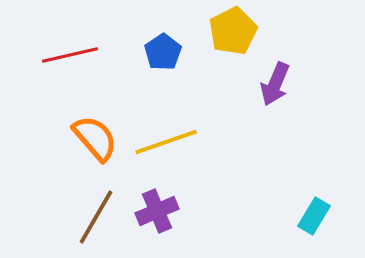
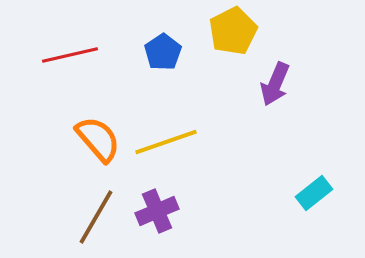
orange semicircle: moved 3 px right, 1 px down
cyan rectangle: moved 23 px up; rotated 21 degrees clockwise
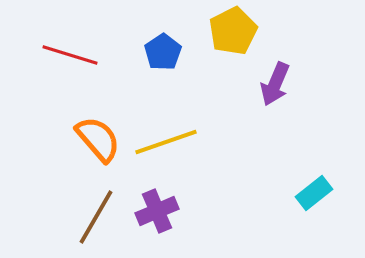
red line: rotated 30 degrees clockwise
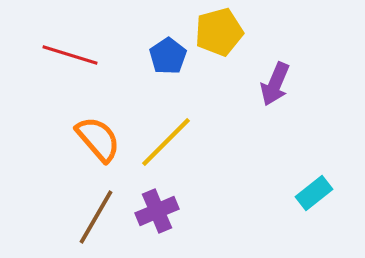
yellow pentagon: moved 14 px left, 1 px down; rotated 12 degrees clockwise
blue pentagon: moved 5 px right, 4 px down
yellow line: rotated 26 degrees counterclockwise
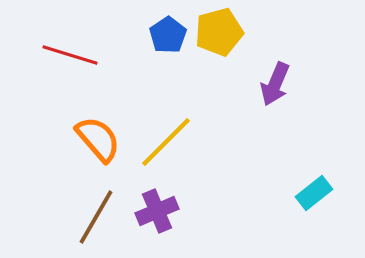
blue pentagon: moved 21 px up
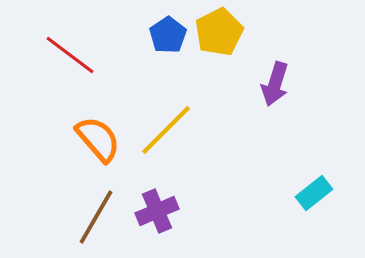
yellow pentagon: rotated 12 degrees counterclockwise
red line: rotated 20 degrees clockwise
purple arrow: rotated 6 degrees counterclockwise
yellow line: moved 12 px up
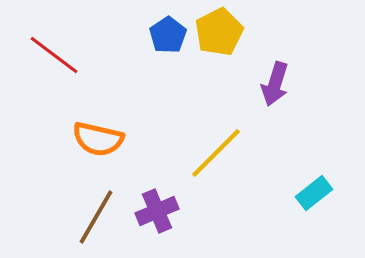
red line: moved 16 px left
yellow line: moved 50 px right, 23 px down
orange semicircle: rotated 144 degrees clockwise
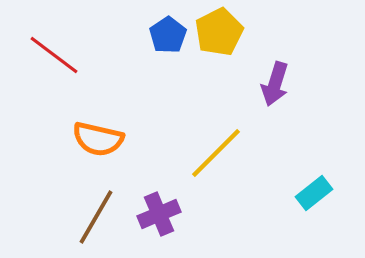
purple cross: moved 2 px right, 3 px down
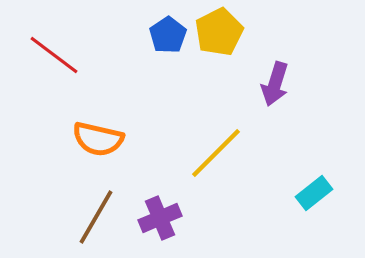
purple cross: moved 1 px right, 4 px down
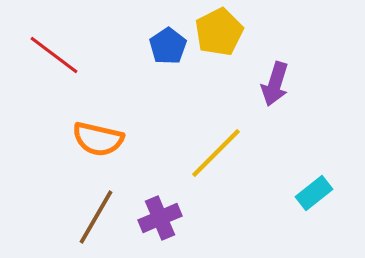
blue pentagon: moved 11 px down
